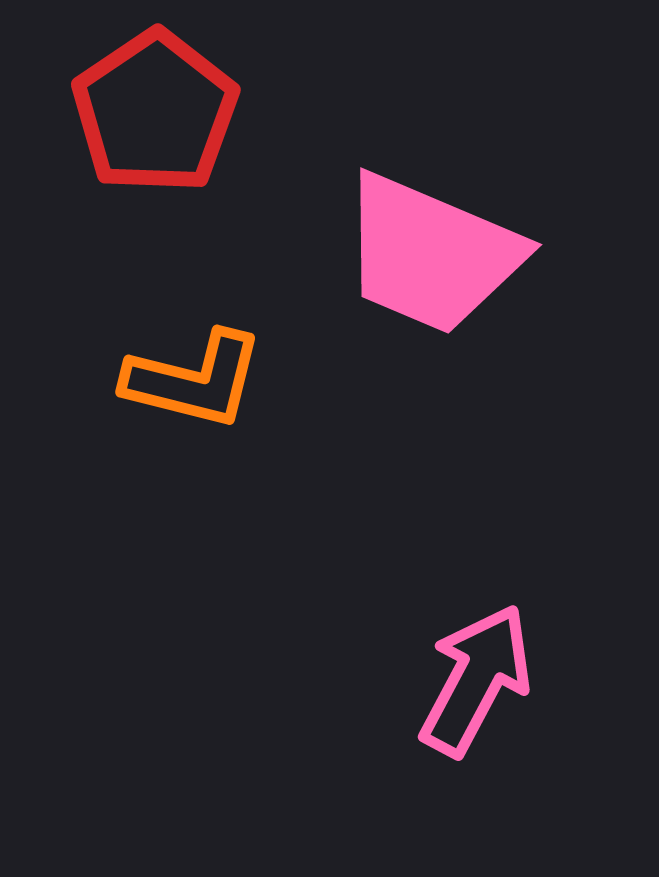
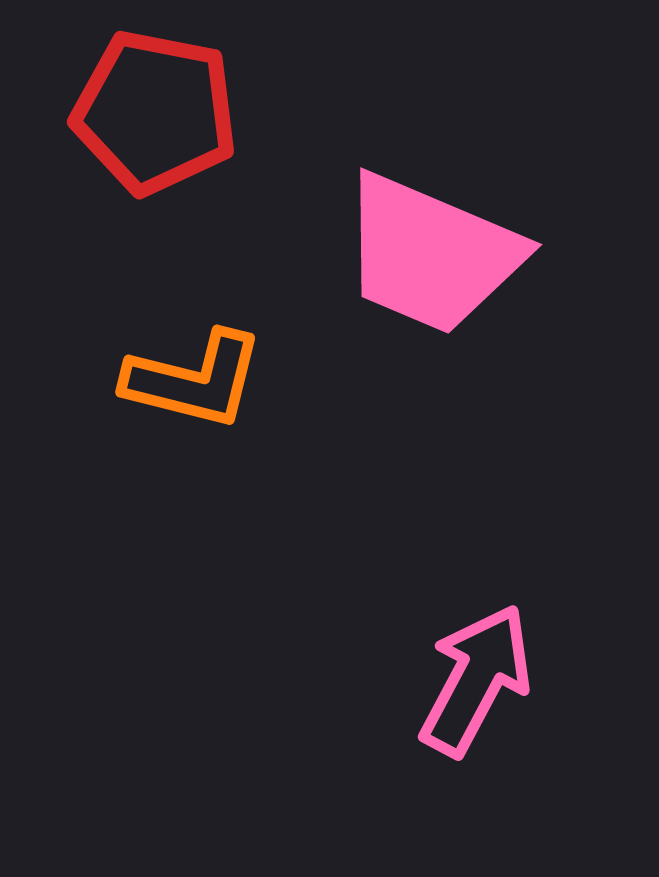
red pentagon: rotated 27 degrees counterclockwise
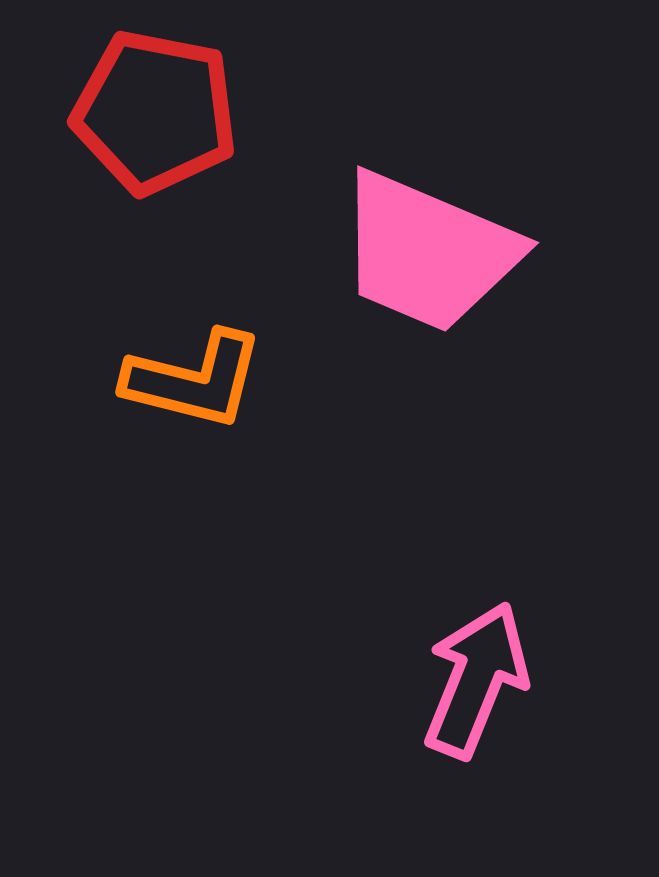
pink trapezoid: moved 3 px left, 2 px up
pink arrow: rotated 6 degrees counterclockwise
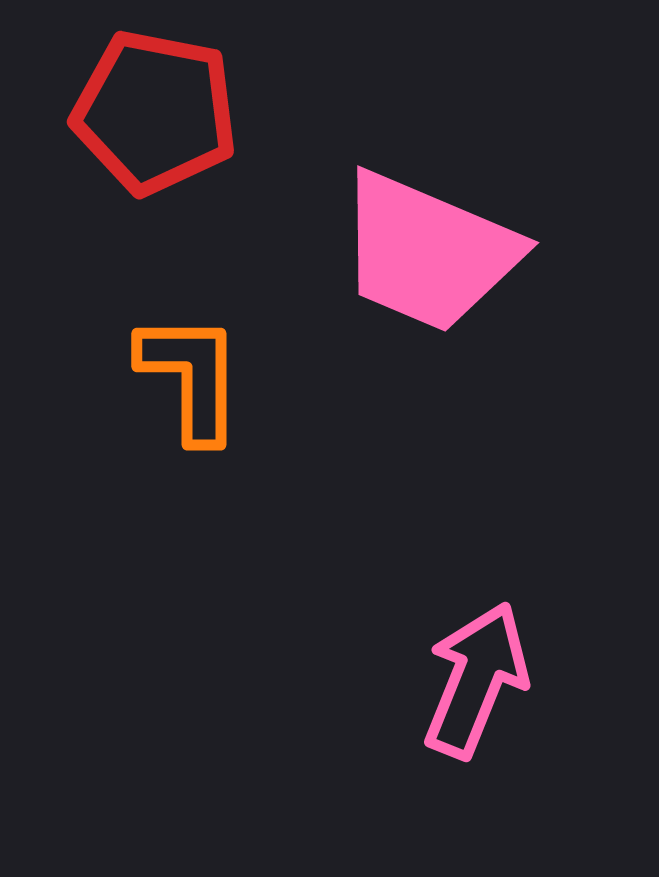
orange L-shape: moved 3 px left, 3 px up; rotated 104 degrees counterclockwise
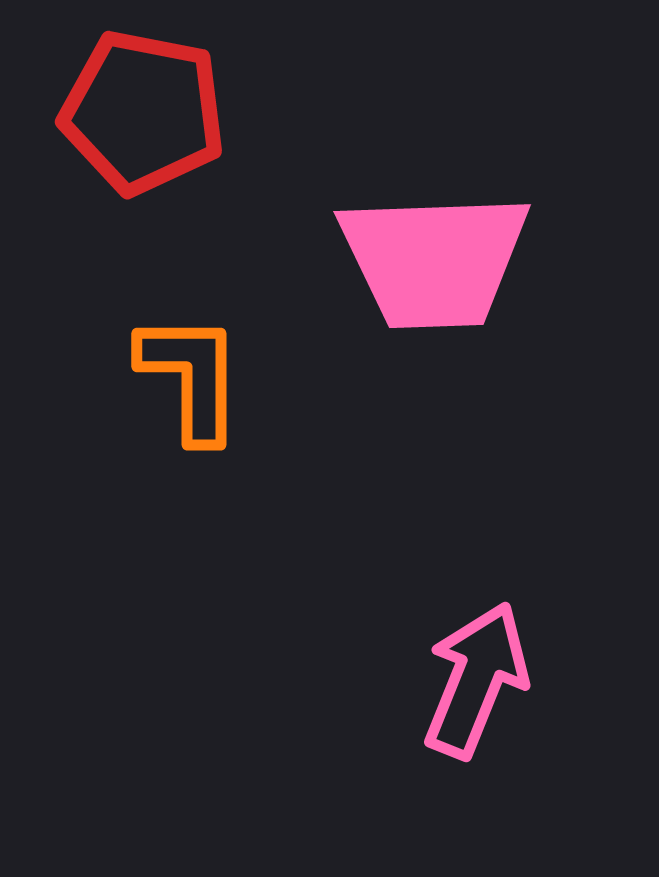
red pentagon: moved 12 px left
pink trapezoid: moved 6 px right, 8 px down; rotated 25 degrees counterclockwise
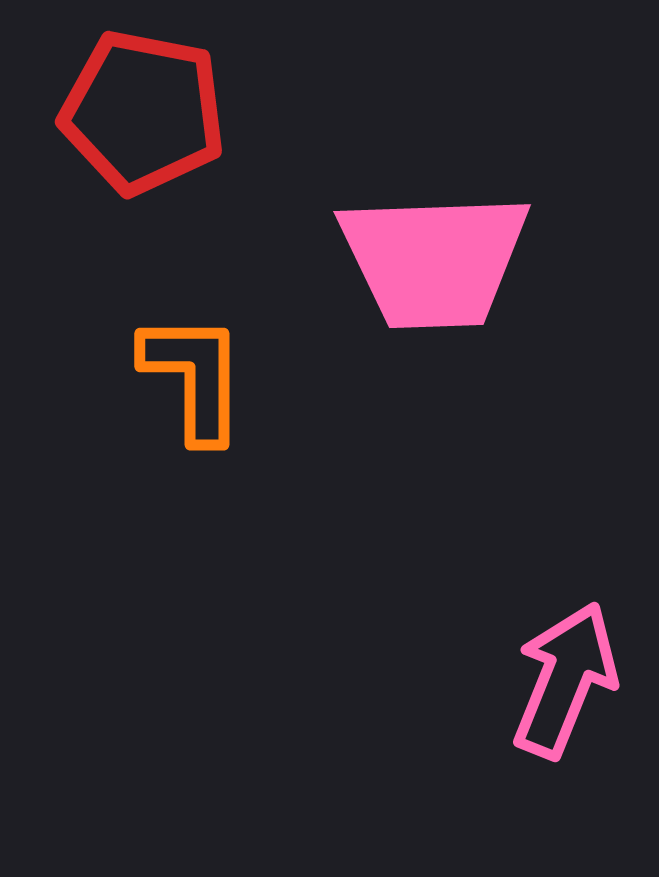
orange L-shape: moved 3 px right
pink arrow: moved 89 px right
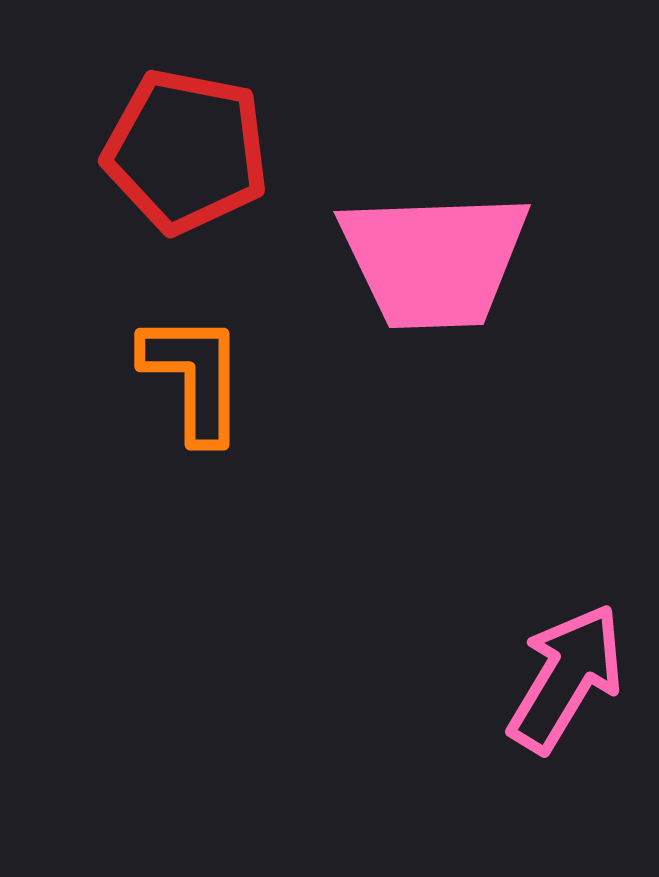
red pentagon: moved 43 px right, 39 px down
pink arrow: moved 1 px right, 2 px up; rotated 9 degrees clockwise
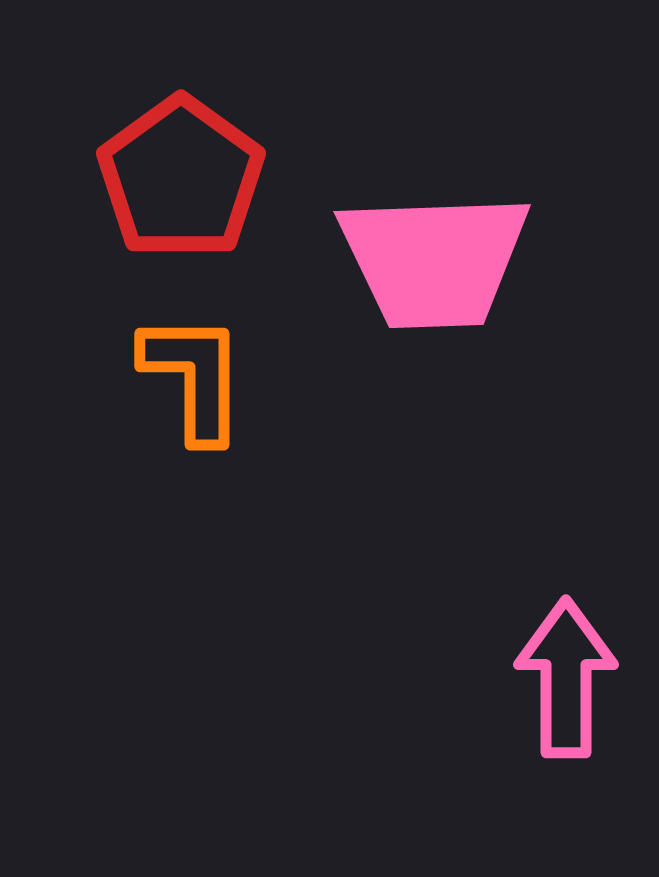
red pentagon: moved 5 px left, 27 px down; rotated 25 degrees clockwise
pink arrow: rotated 31 degrees counterclockwise
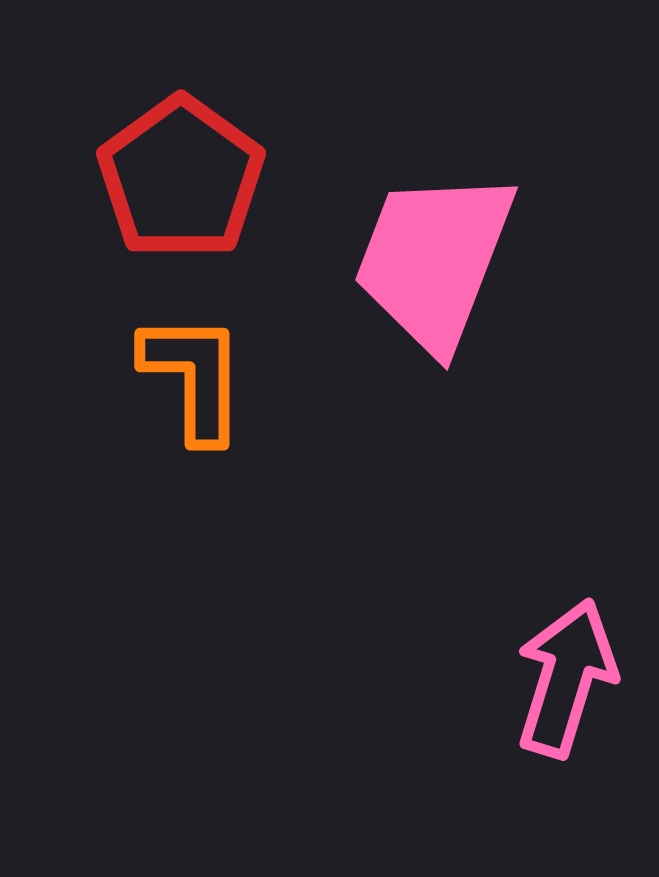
pink trapezoid: rotated 113 degrees clockwise
pink arrow: rotated 17 degrees clockwise
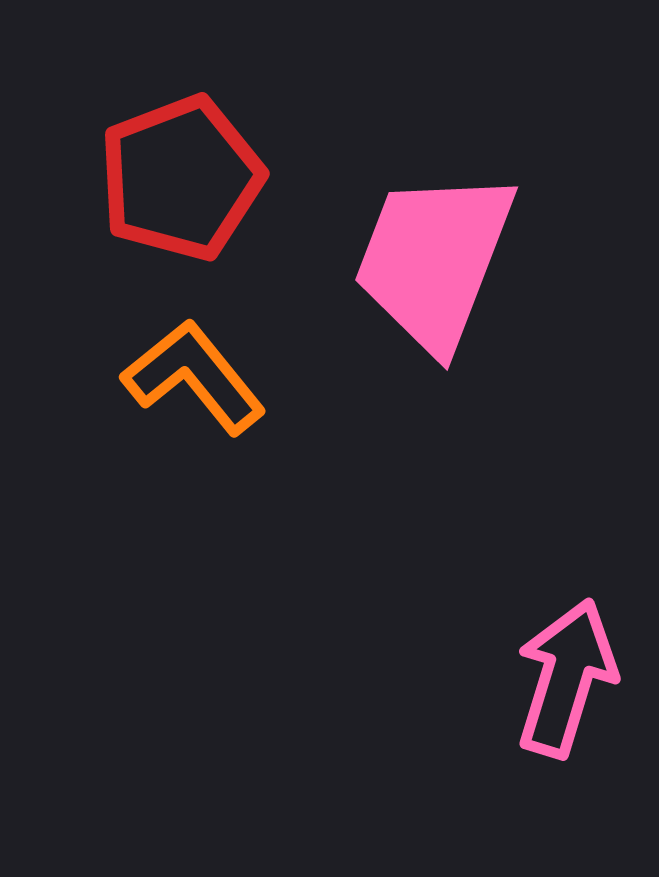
red pentagon: rotated 15 degrees clockwise
orange L-shape: rotated 39 degrees counterclockwise
